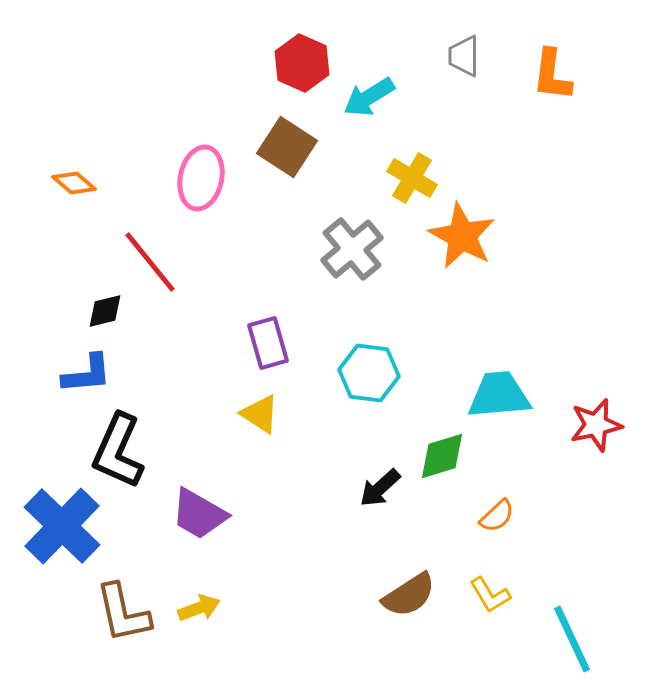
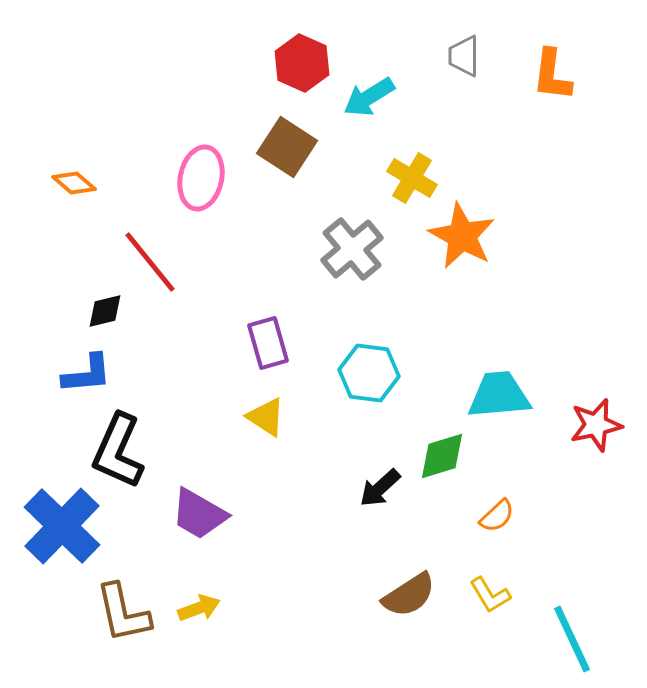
yellow triangle: moved 6 px right, 3 px down
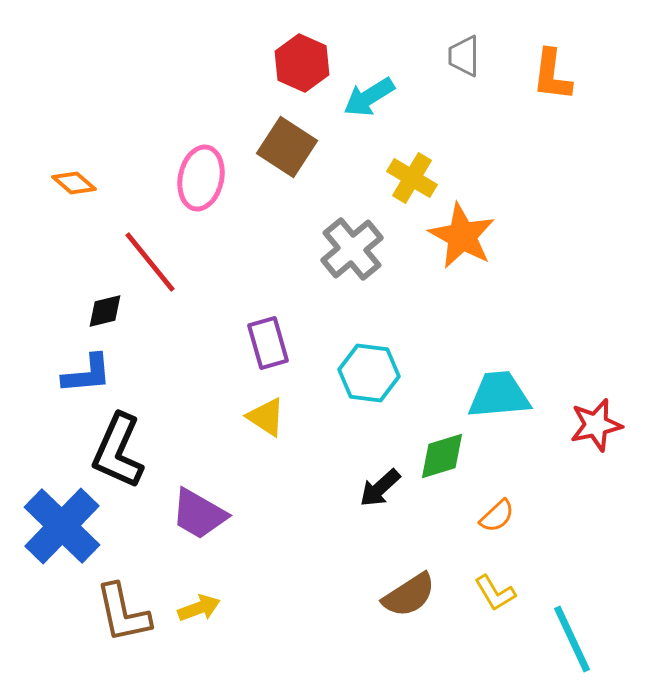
yellow L-shape: moved 5 px right, 2 px up
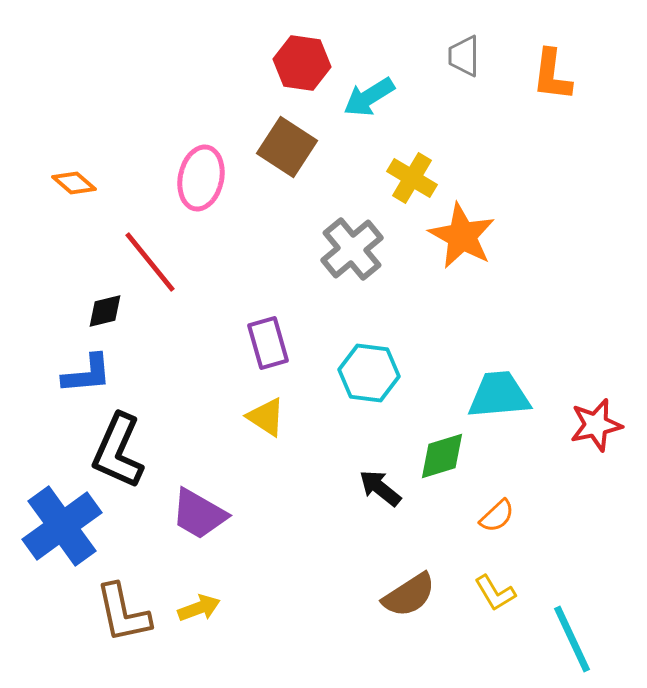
red hexagon: rotated 16 degrees counterclockwise
black arrow: rotated 81 degrees clockwise
blue cross: rotated 10 degrees clockwise
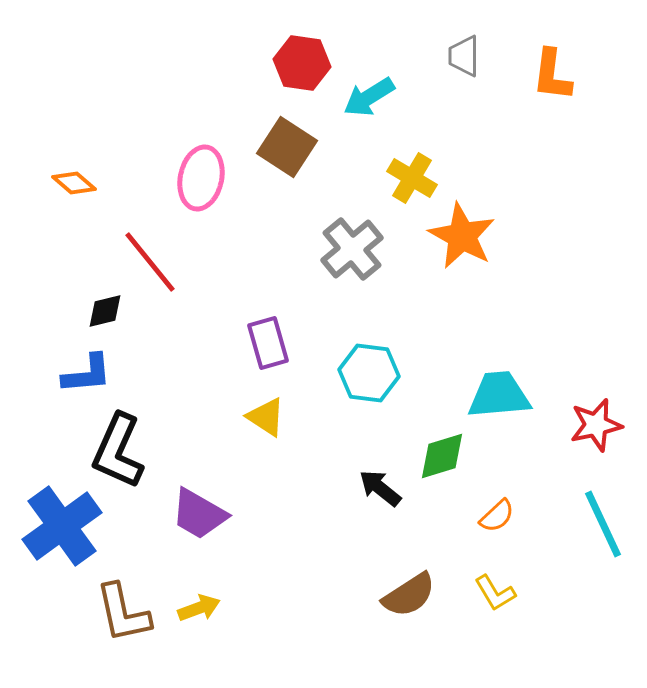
cyan line: moved 31 px right, 115 px up
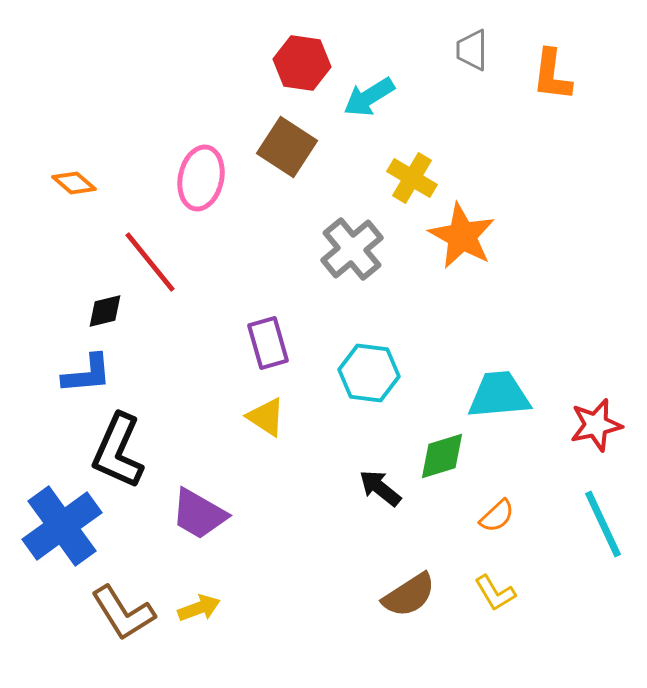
gray trapezoid: moved 8 px right, 6 px up
brown L-shape: rotated 20 degrees counterclockwise
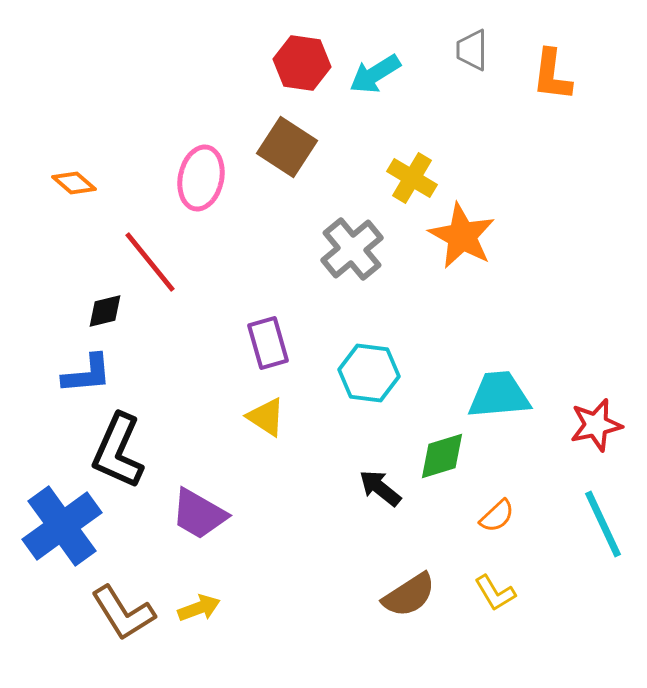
cyan arrow: moved 6 px right, 23 px up
